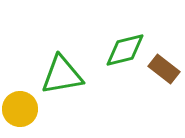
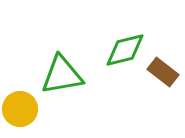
brown rectangle: moved 1 px left, 3 px down
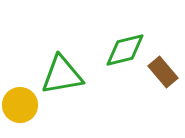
brown rectangle: rotated 12 degrees clockwise
yellow circle: moved 4 px up
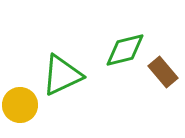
green triangle: rotated 15 degrees counterclockwise
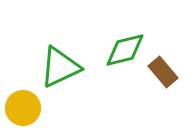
green triangle: moved 2 px left, 8 px up
yellow circle: moved 3 px right, 3 px down
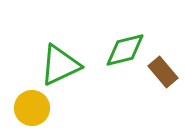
green triangle: moved 2 px up
yellow circle: moved 9 px right
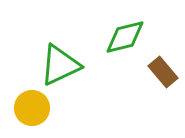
green diamond: moved 13 px up
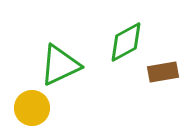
green diamond: moved 1 px right, 5 px down; rotated 15 degrees counterclockwise
brown rectangle: rotated 60 degrees counterclockwise
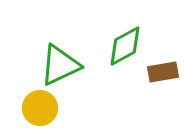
green diamond: moved 1 px left, 4 px down
yellow circle: moved 8 px right
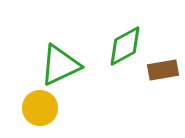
brown rectangle: moved 2 px up
